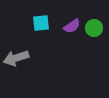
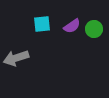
cyan square: moved 1 px right, 1 px down
green circle: moved 1 px down
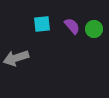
purple semicircle: rotated 96 degrees counterclockwise
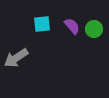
gray arrow: rotated 15 degrees counterclockwise
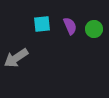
purple semicircle: moved 2 px left; rotated 18 degrees clockwise
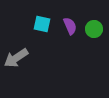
cyan square: rotated 18 degrees clockwise
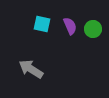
green circle: moved 1 px left
gray arrow: moved 15 px right, 11 px down; rotated 65 degrees clockwise
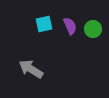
cyan square: moved 2 px right; rotated 24 degrees counterclockwise
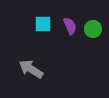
cyan square: moved 1 px left; rotated 12 degrees clockwise
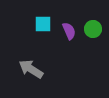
purple semicircle: moved 1 px left, 5 px down
